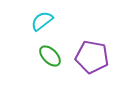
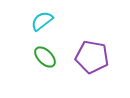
green ellipse: moved 5 px left, 1 px down
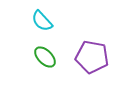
cyan semicircle: rotated 95 degrees counterclockwise
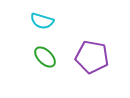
cyan semicircle: rotated 30 degrees counterclockwise
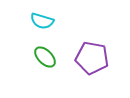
purple pentagon: moved 1 px down
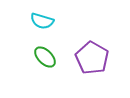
purple pentagon: rotated 20 degrees clockwise
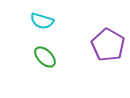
purple pentagon: moved 16 px right, 13 px up
